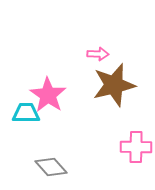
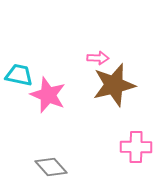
pink arrow: moved 4 px down
pink star: rotated 12 degrees counterclockwise
cyan trapezoid: moved 7 px left, 38 px up; rotated 12 degrees clockwise
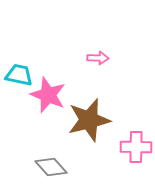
brown star: moved 25 px left, 35 px down
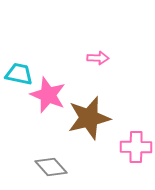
cyan trapezoid: moved 1 px up
brown star: moved 2 px up
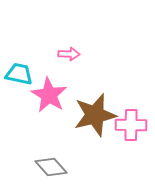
pink arrow: moved 29 px left, 4 px up
pink star: moved 1 px right; rotated 9 degrees clockwise
brown star: moved 6 px right, 3 px up
pink cross: moved 5 px left, 22 px up
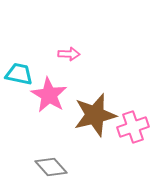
pink cross: moved 2 px right, 2 px down; rotated 20 degrees counterclockwise
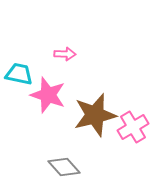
pink arrow: moved 4 px left
pink star: moved 1 px left; rotated 12 degrees counterclockwise
pink cross: rotated 12 degrees counterclockwise
gray diamond: moved 13 px right
